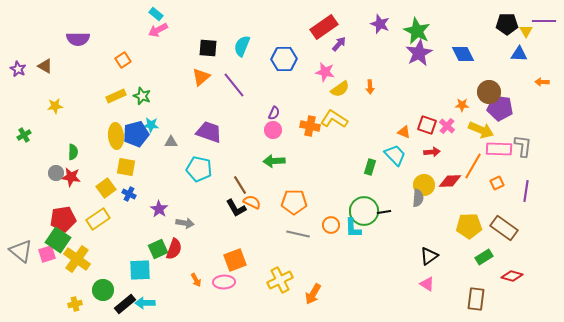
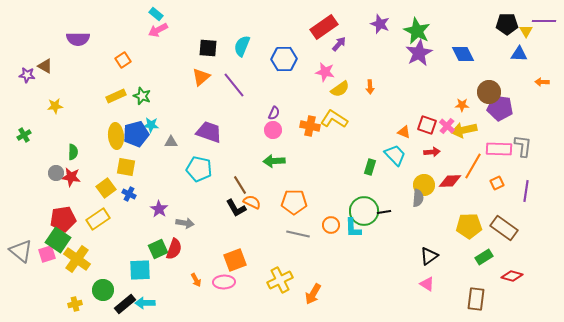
purple star at (18, 69): moved 9 px right, 6 px down; rotated 21 degrees counterclockwise
yellow arrow at (481, 130): moved 17 px left; rotated 145 degrees clockwise
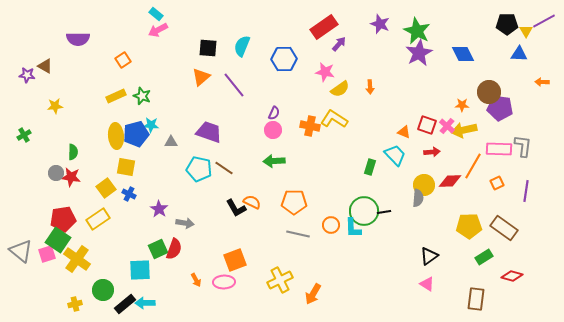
purple line at (544, 21): rotated 30 degrees counterclockwise
brown line at (240, 185): moved 16 px left, 17 px up; rotated 24 degrees counterclockwise
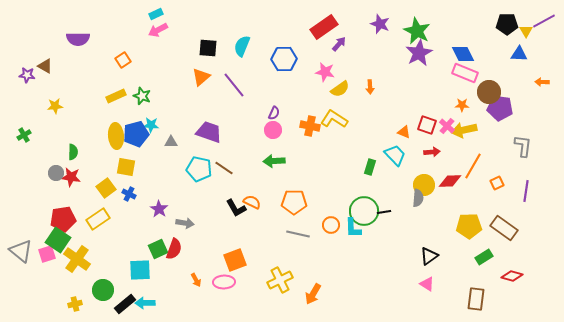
cyan rectangle at (156, 14): rotated 64 degrees counterclockwise
pink rectangle at (499, 149): moved 34 px left, 76 px up; rotated 20 degrees clockwise
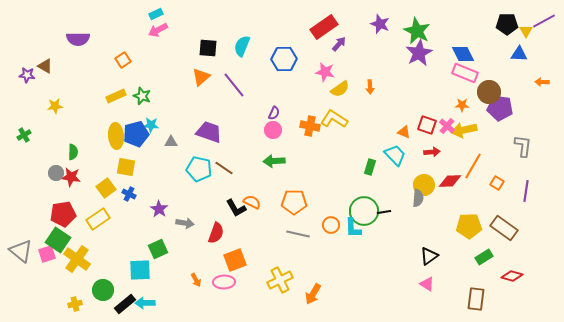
orange square at (497, 183): rotated 32 degrees counterclockwise
red pentagon at (63, 219): moved 5 px up
red semicircle at (174, 249): moved 42 px right, 16 px up
